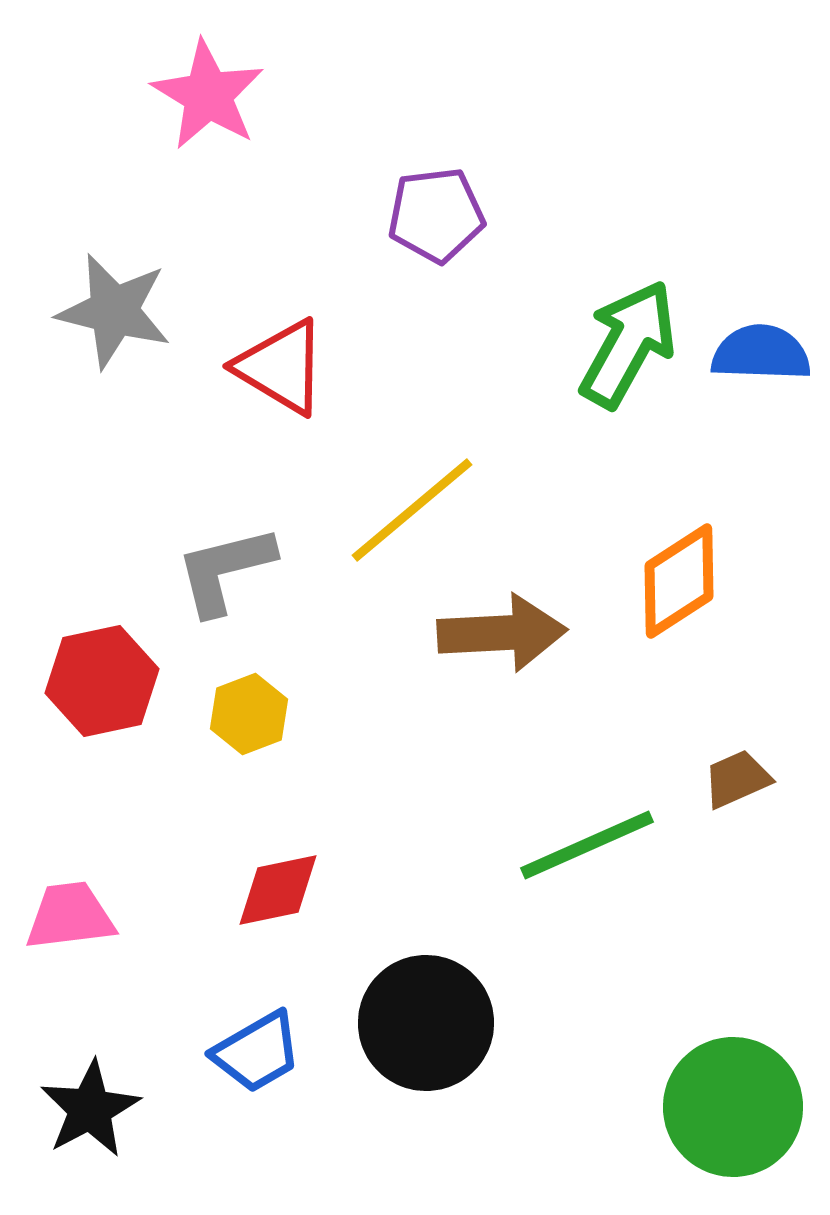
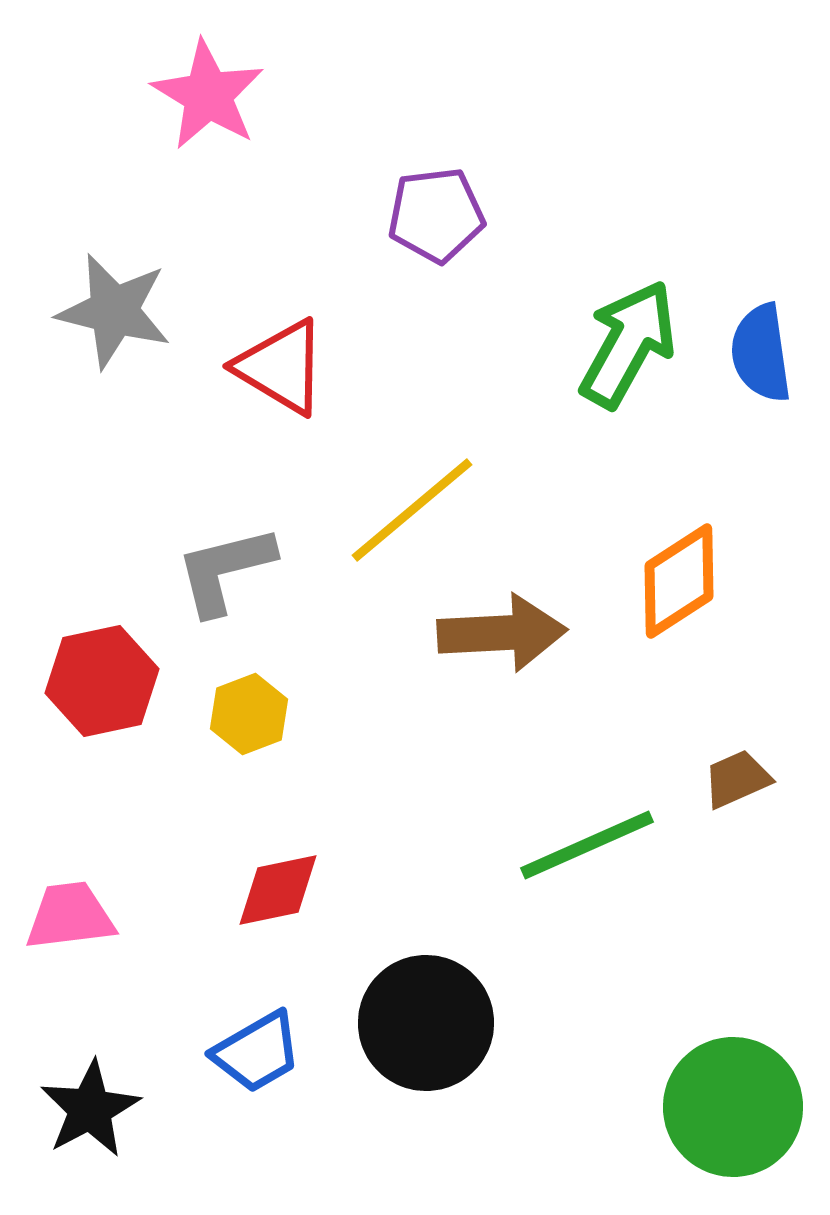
blue semicircle: rotated 100 degrees counterclockwise
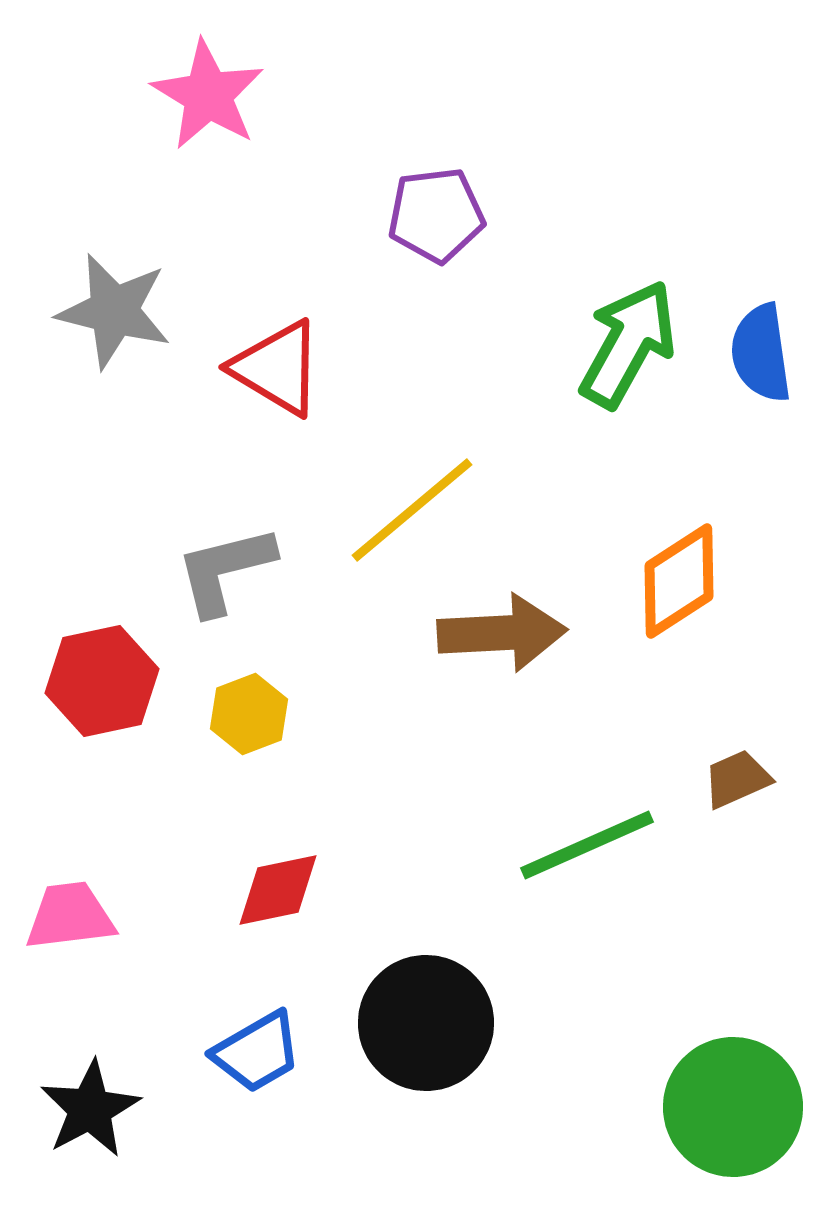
red triangle: moved 4 px left, 1 px down
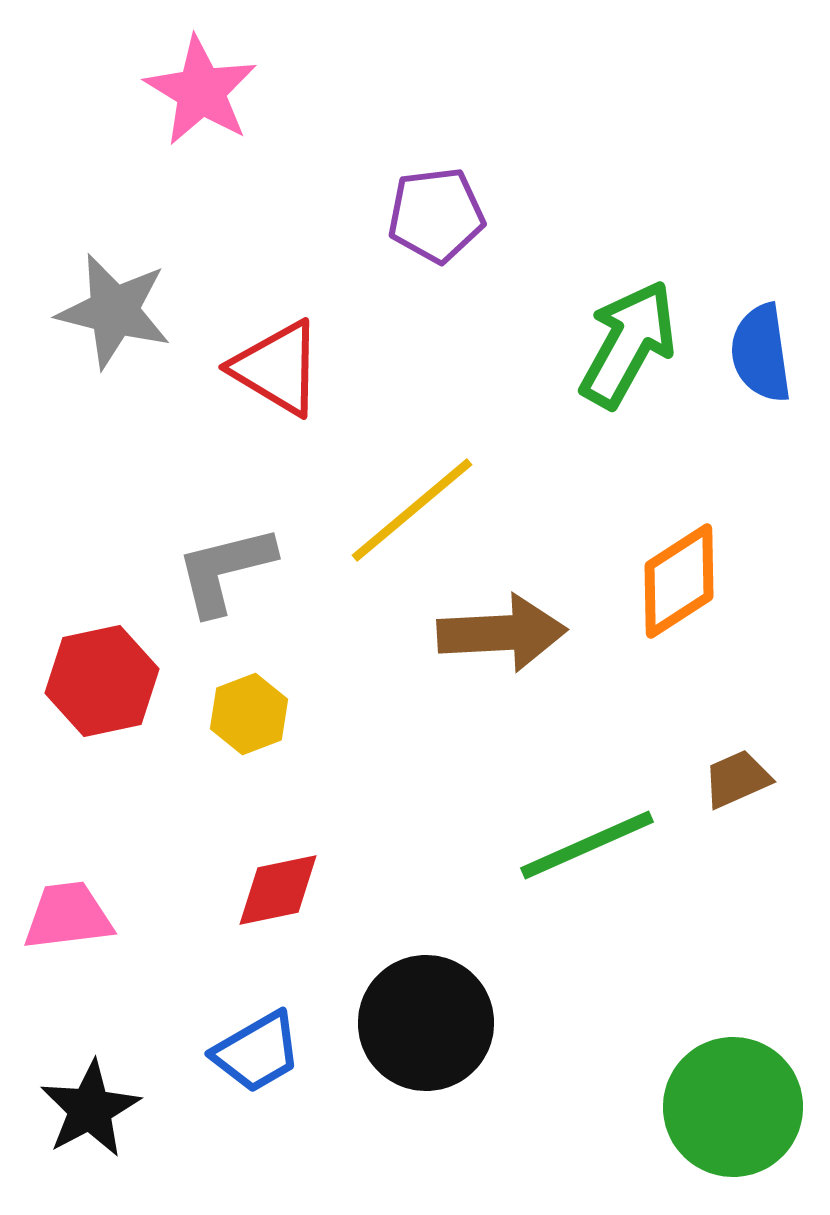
pink star: moved 7 px left, 4 px up
pink trapezoid: moved 2 px left
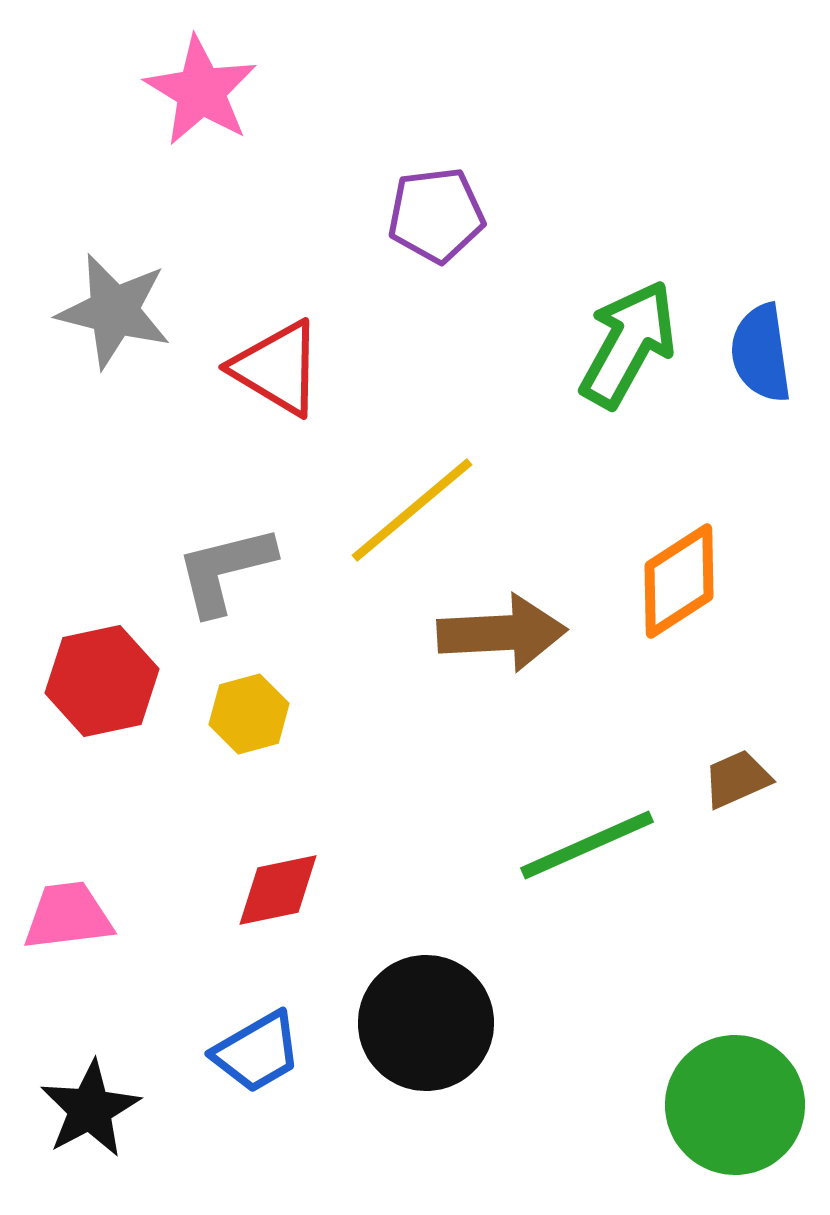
yellow hexagon: rotated 6 degrees clockwise
green circle: moved 2 px right, 2 px up
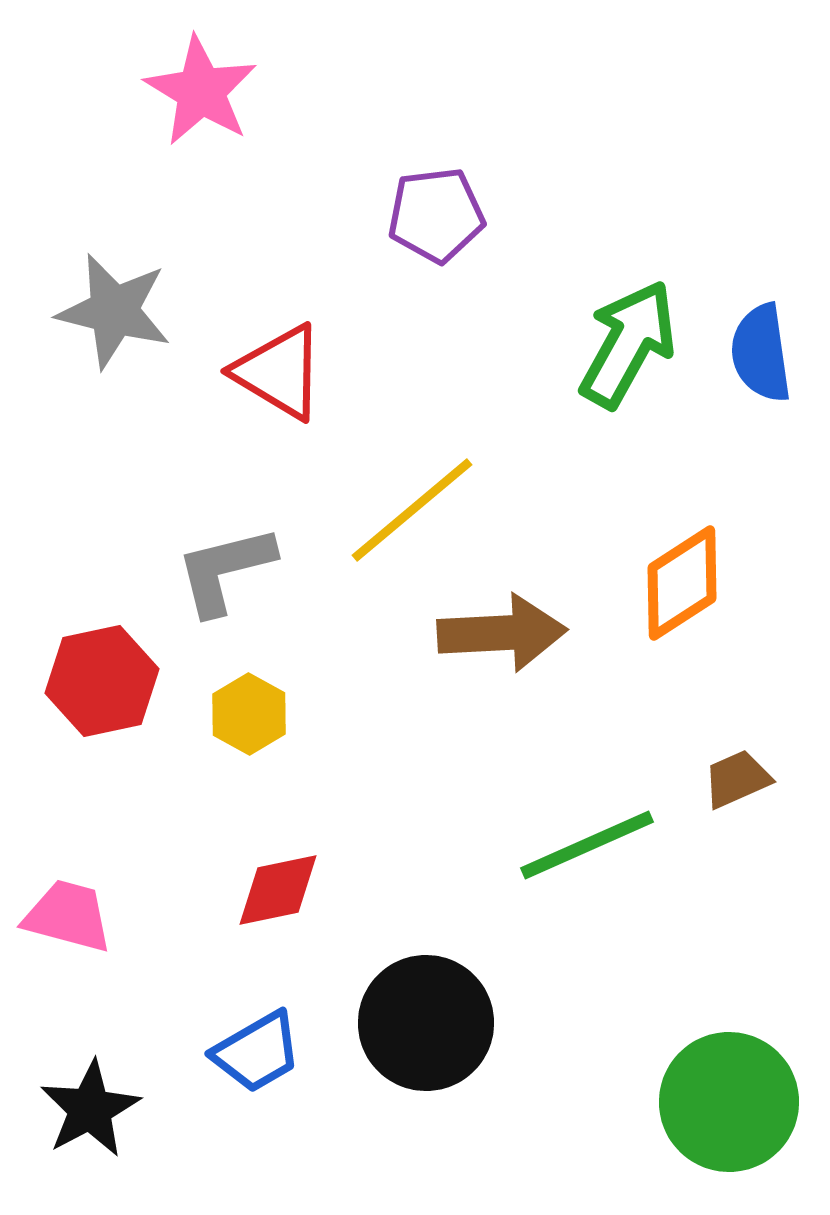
red triangle: moved 2 px right, 4 px down
orange diamond: moved 3 px right, 2 px down
yellow hexagon: rotated 16 degrees counterclockwise
pink trapezoid: rotated 22 degrees clockwise
green circle: moved 6 px left, 3 px up
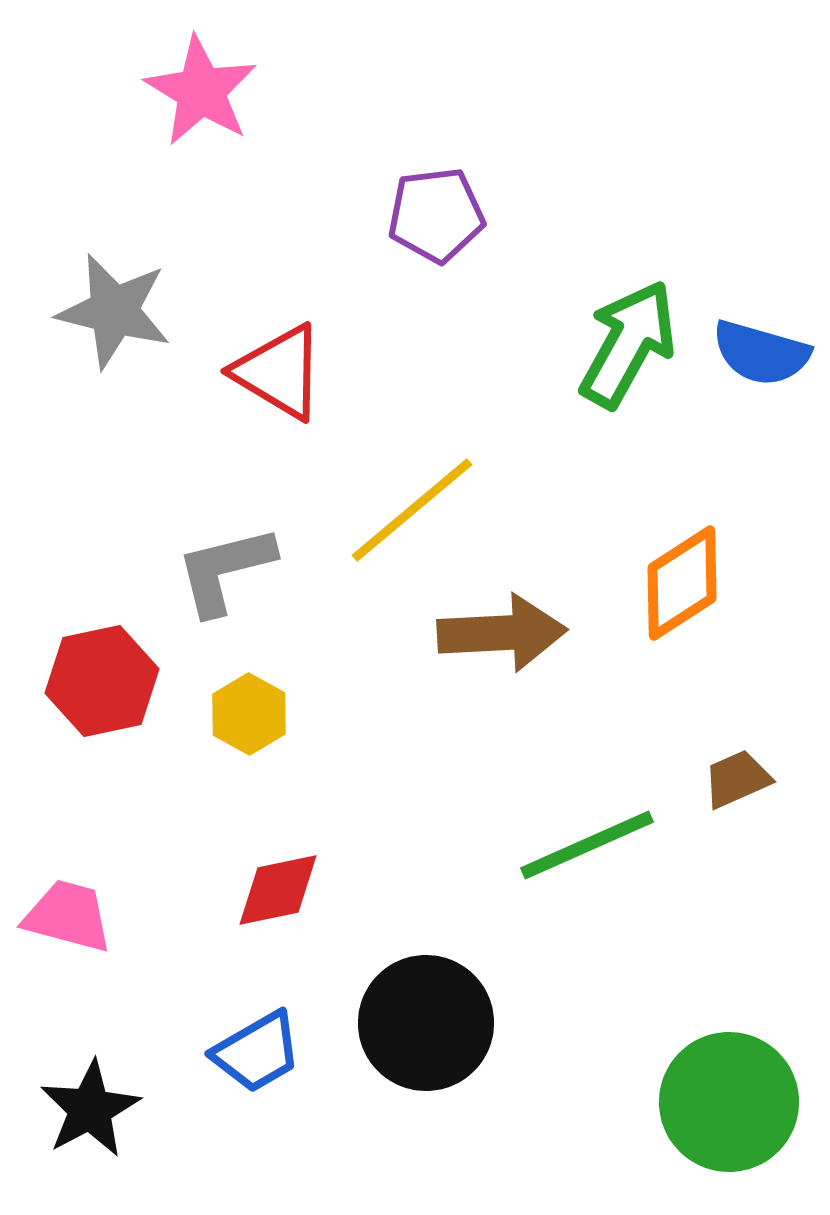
blue semicircle: rotated 66 degrees counterclockwise
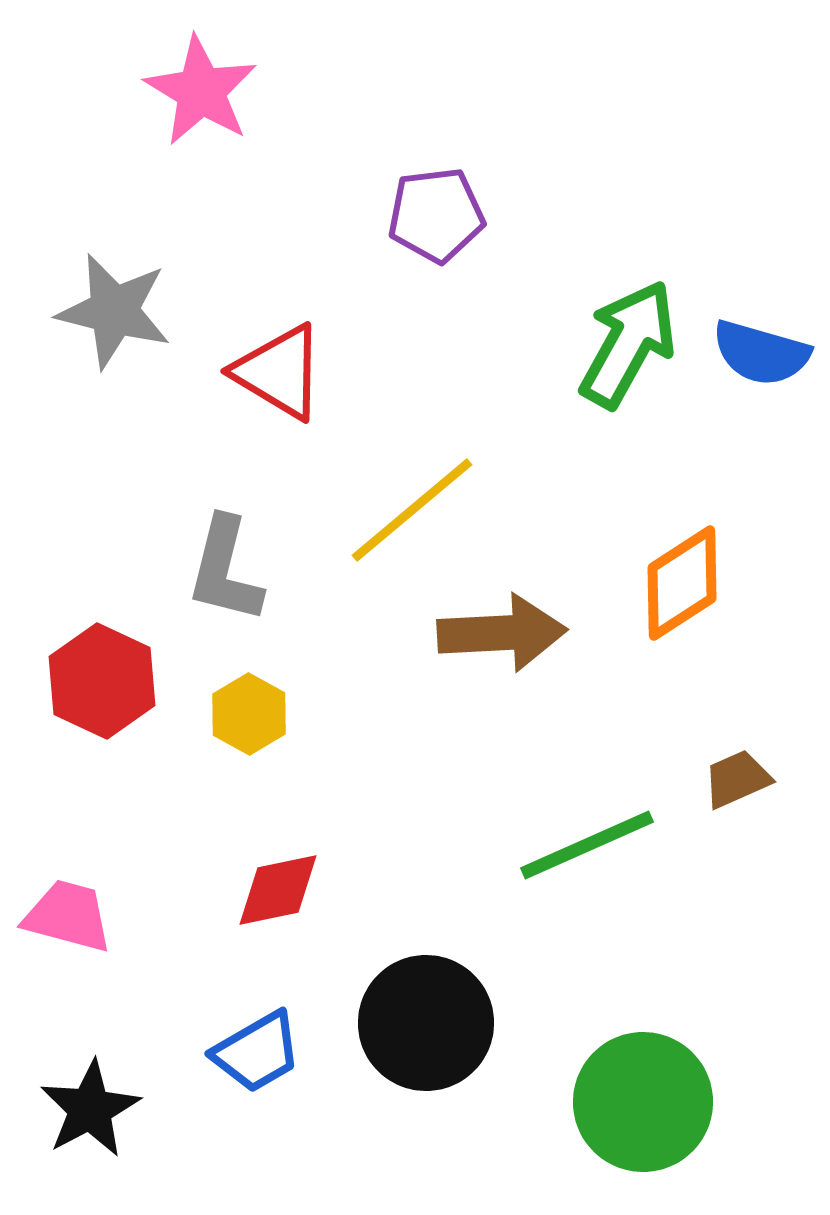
gray L-shape: rotated 62 degrees counterclockwise
red hexagon: rotated 23 degrees counterclockwise
green circle: moved 86 px left
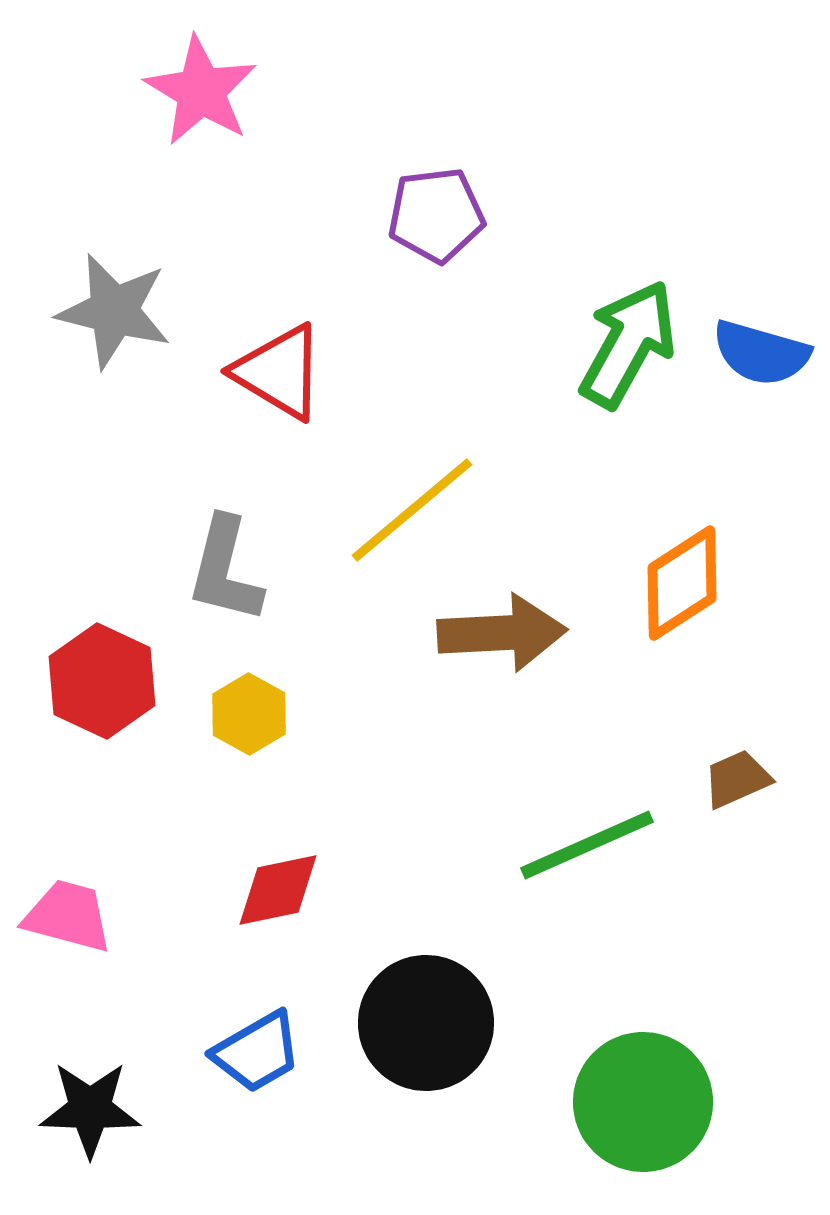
black star: rotated 30 degrees clockwise
